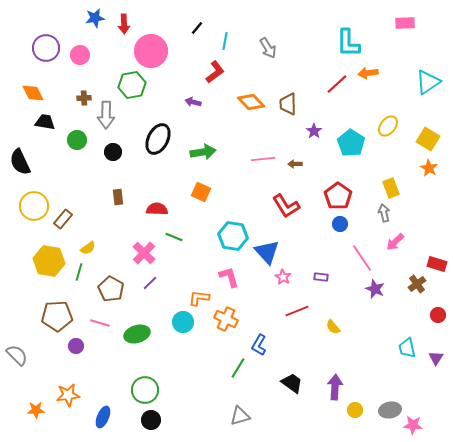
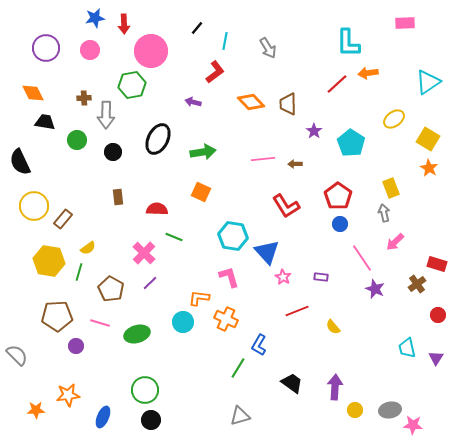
pink circle at (80, 55): moved 10 px right, 5 px up
yellow ellipse at (388, 126): moved 6 px right, 7 px up; rotated 15 degrees clockwise
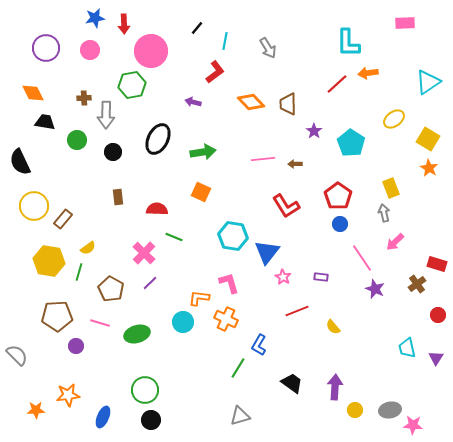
blue triangle at (267, 252): rotated 20 degrees clockwise
pink L-shape at (229, 277): moved 6 px down
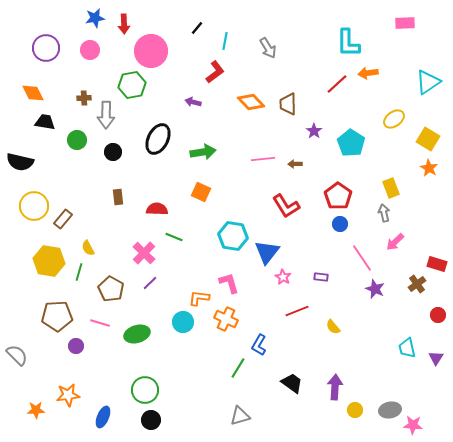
black semicircle at (20, 162): rotated 52 degrees counterclockwise
yellow semicircle at (88, 248): rotated 98 degrees clockwise
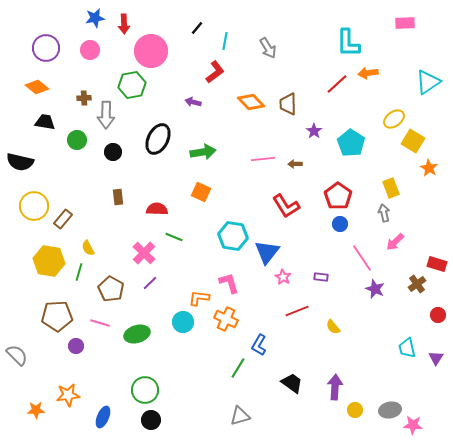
orange diamond at (33, 93): moved 4 px right, 6 px up; rotated 25 degrees counterclockwise
yellow square at (428, 139): moved 15 px left, 2 px down
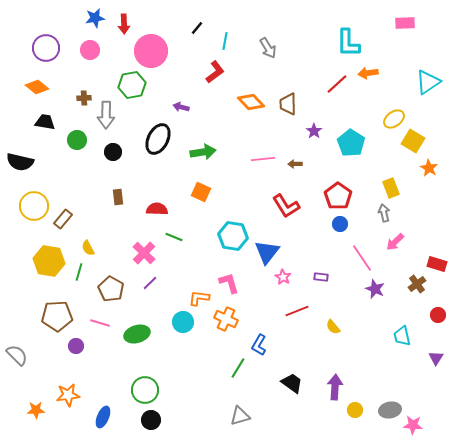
purple arrow at (193, 102): moved 12 px left, 5 px down
cyan trapezoid at (407, 348): moved 5 px left, 12 px up
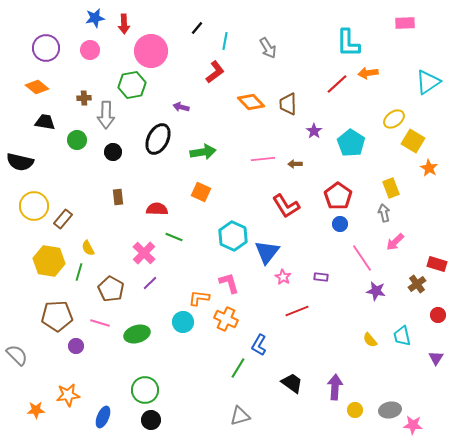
cyan hexagon at (233, 236): rotated 16 degrees clockwise
purple star at (375, 289): moved 1 px right, 2 px down; rotated 12 degrees counterclockwise
yellow semicircle at (333, 327): moved 37 px right, 13 px down
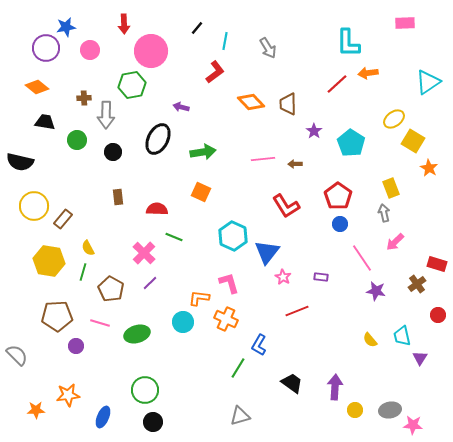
blue star at (95, 18): moved 29 px left, 9 px down
green line at (79, 272): moved 4 px right
purple triangle at (436, 358): moved 16 px left
black circle at (151, 420): moved 2 px right, 2 px down
